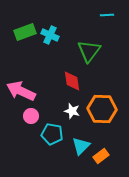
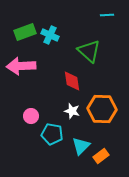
green triangle: rotated 25 degrees counterclockwise
pink arrow: moved 25 px up; rotated 28 degrees counterclockwise
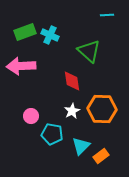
white star: rotated 28 degrees clockwise
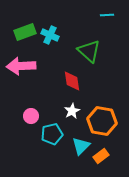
orange hexagon: moved 12 px down; rotated 8 degrees clockwise
cyan pentagon: rotated 25 degrees counterclockwise
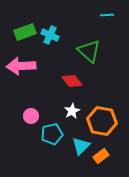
red diamond: rotated 30 degrees counterclockwise
